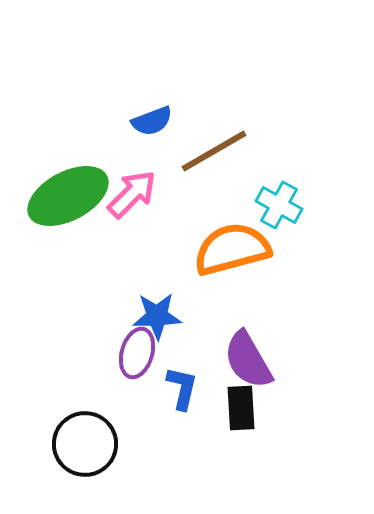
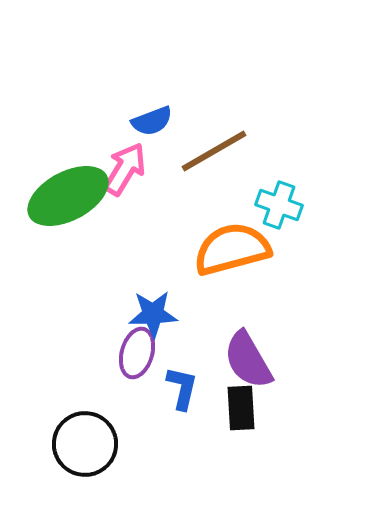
pink arrow: moved 7 px left, 25 px up; rotated 14 degrees counterclockwise
cyan cross: rotated 9 degrees counterclockwise
blue star: moved 4 px left, 2 px up
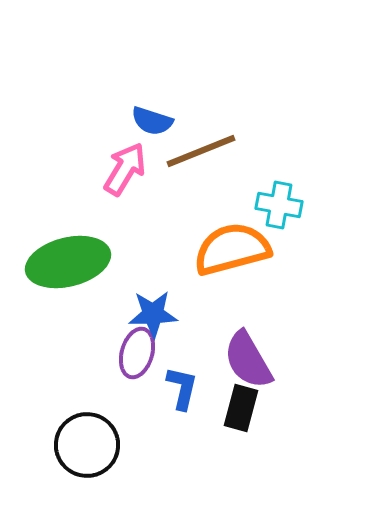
blue semicircle: rotated 39 degrees clockwise
brown line: moved 13 px left; rotated 8 degrees clockwise
green ellipse: moved 66 px down; rotated 14 degrees clockwise
cyan cross: rotated 9 degrees counterclockwise
black rectangle: rotated 18 degrees clockwise
black circle: moved 2 px right, 1 px down
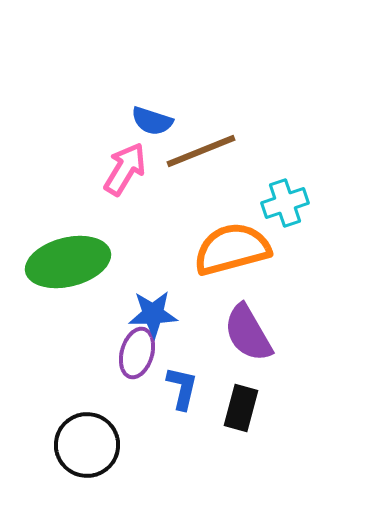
cyan cross: moved 6 px right, 2 px up; rotated 30 degrees counterclockwise
purple semicircle: moved 27 px up
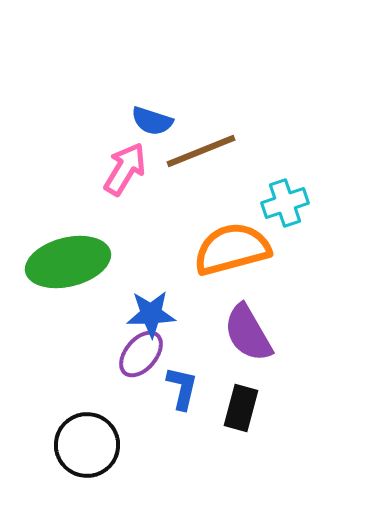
blue star: moved 2 px left
purple ellipse: moved 4 px right, 1 px down; rotated 24 degrees clockwise
